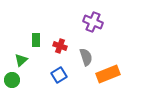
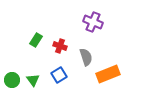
green rectangle: rotated 32 degrees clockwise
green triangle: moved 12 px right, 20 px down; rotated 24 degrees counterclockwise
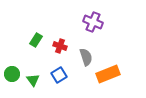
green circle: moved 6 px up
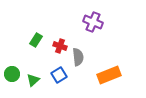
gray semicircle: moved 8 px left; rotated 12 degrees clockwise
orange rectangle: moved 1 px right, 1 px down
green triangle: rotated 24 degrees clockwise
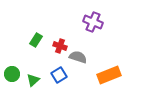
gray semicircle: rotated 66 degrees counterclockwise
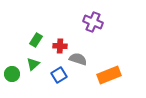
red cross: rotated 16 degrees counterclockwise
gray semicircle: moved 2 px down
green triangle: moved 16 px up
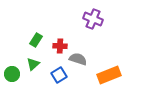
purple cross: moved 3 px up
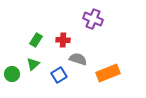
red cross: moved 3 px right, 6 px up
orange rectangle: moved 1 px left, 2 px up
